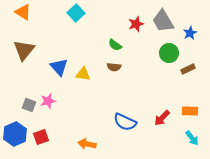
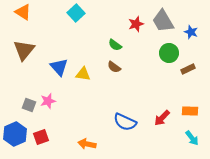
blue star: moved 1 px right, 1 px up; rotated 24 degrees counterclockwise
brown semicircle: rotated 32 degrees clockwise
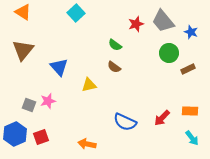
gray trapezoid: rotated 10 degrees counterclockwise
brown triangle: moved 1 px left
yellow triangle: moved 6 px right, 11 px down; rotated 21 degrees counterclockwise
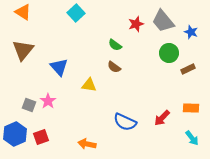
yellow triangle: rotated 21 degrees clockwise
pink star: rotated 21 degrees counterclockwise
orange rectangle: moved 1 px right, 3 px up
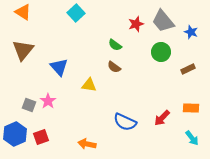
green circle: moved 8 px left, 1 px up
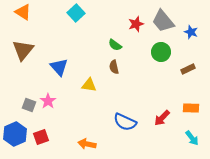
brown semicircle: rotated 40 degrees clockwise
